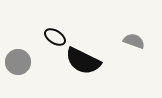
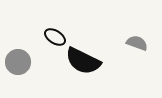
gray semicircle: moved 3 px right, 2 px down
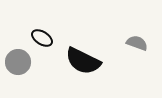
black ellipse: moved 13 px left, 1 px down
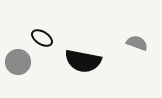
black semicircle: rotated 15 degrees counterclockwise
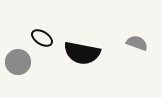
black semicircle: moved 1 px left, 8 px up
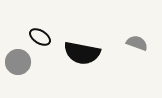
black ellipse: moved 2 px left, 1 px up
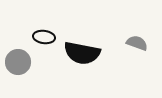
black ellipse: moved 4 px right; rotated 25 degrees counterclockwise
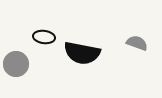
gray circle: moved 2 px left, 2 px down
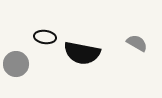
black ellipse: moved 1 px right
gray semicircle: rotated 10 degrees clockwise
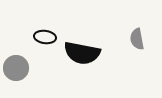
gray semicircle: moved 4 px up; rotated 130 degrees counterclockwise
gray circle: moved 4 px down
